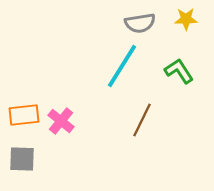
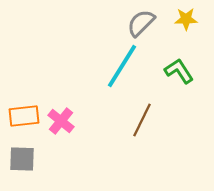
gray semicircle: moved 1 px right; rotated 144 degrees clockwise
orange rectangle: moved 1 px down
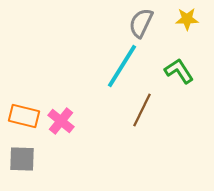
yellow star: moved 1 px right
gray semicircle: rotated 20 degrees counterclockwise
orange rectangle: rotated 20 degrees clockwise
brown line: moved 10 px up
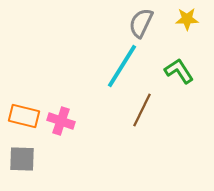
pink cross: rotated 20 degrees counterclockwise
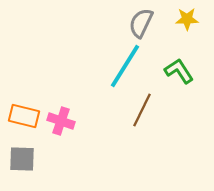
cyan line: moved 3 px right
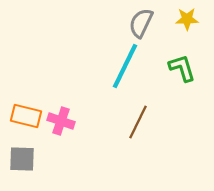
cyan line: rotated 6 degrees counterclockwise
green L-shape: moved 3 px right, 3 px up; rotated 16 degrees clockwise
brown line: moved 4 px left, 12 px down
orange rectangle: moved 2 px right
